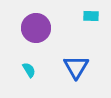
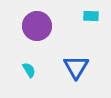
purple circle: moved 1 px right, 2 px up
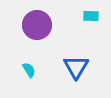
purple circle: moved 1 px up
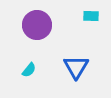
cyan semicircle: rotated 70 degrees clockwise
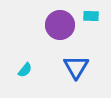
purple circle: moved 23 px right
cyan semicircle: moved 4 px left
